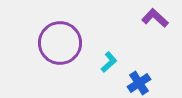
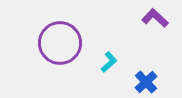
blue cross: moved 7 px right, 1 px up; rotated 10 degrees counterclockwise
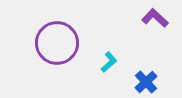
purple circle: moved 3 px left
